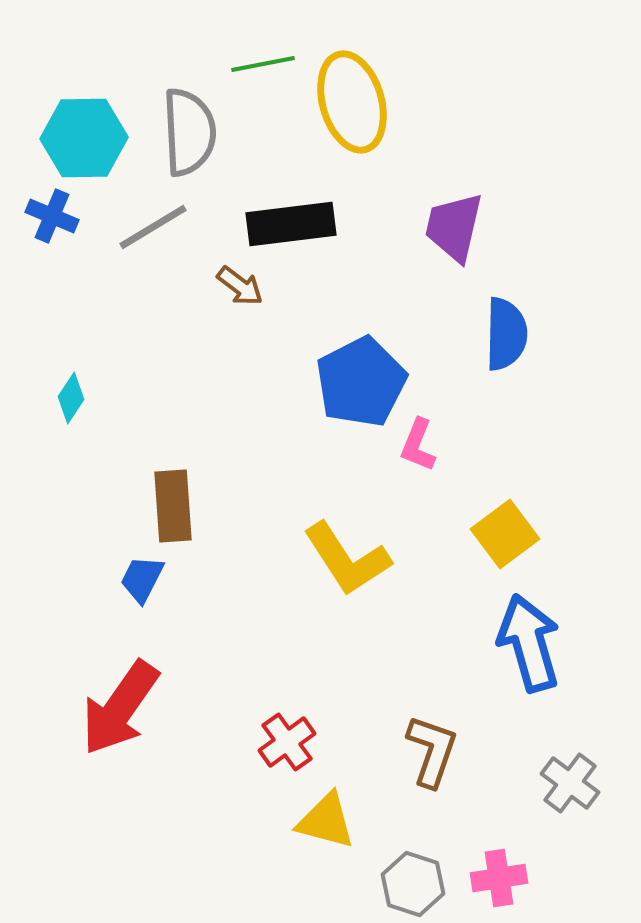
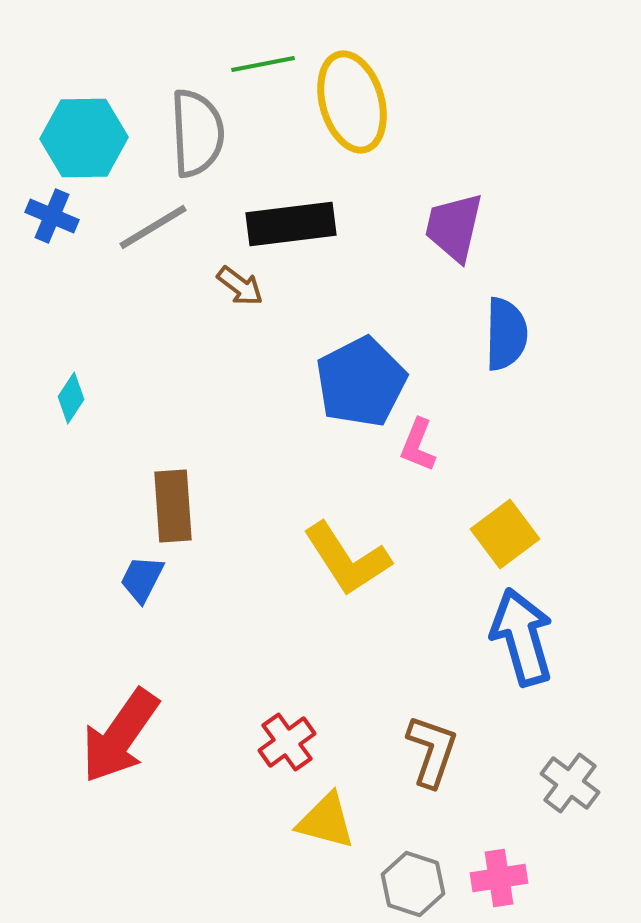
gray semicircle: moved 8 px right, 1 px down
blue arrow: moved 7 px left, 6 px up
red arrow: moved 28 px down
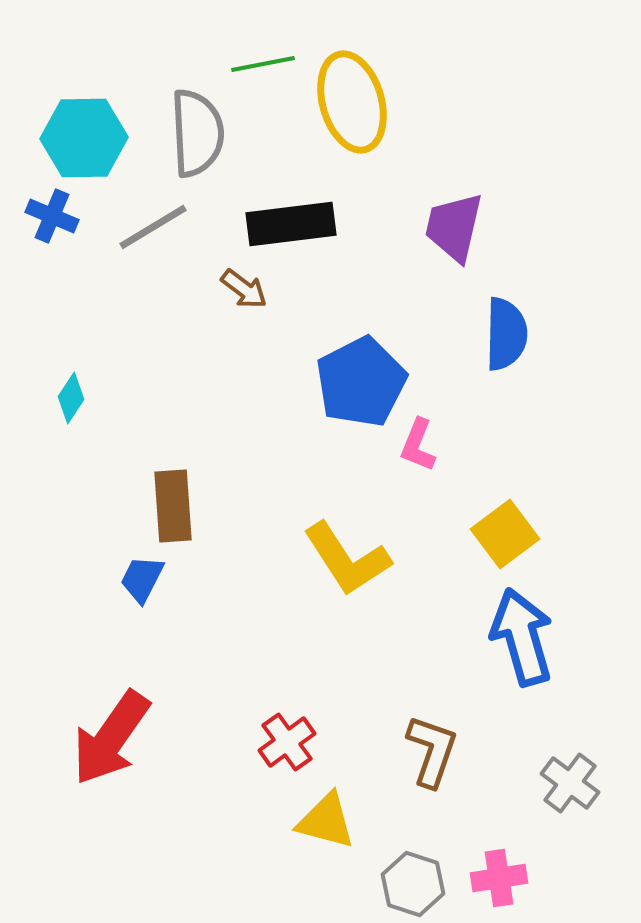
brown arrow: moved 4 px right, 3 px down
red arrow: moved 9 px left, 2 px down
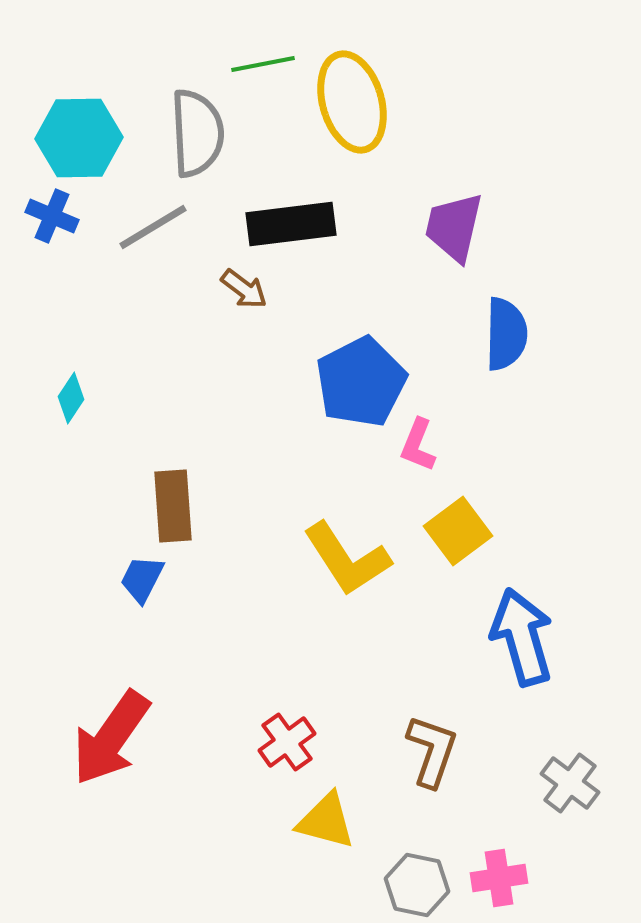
cyan hexagon: moved 5 px left
yellow square: moved 47 px left, 3 px up
gray hexagon: moved 4 px right, 1 px down; rotated 6 degrees counterclockwise
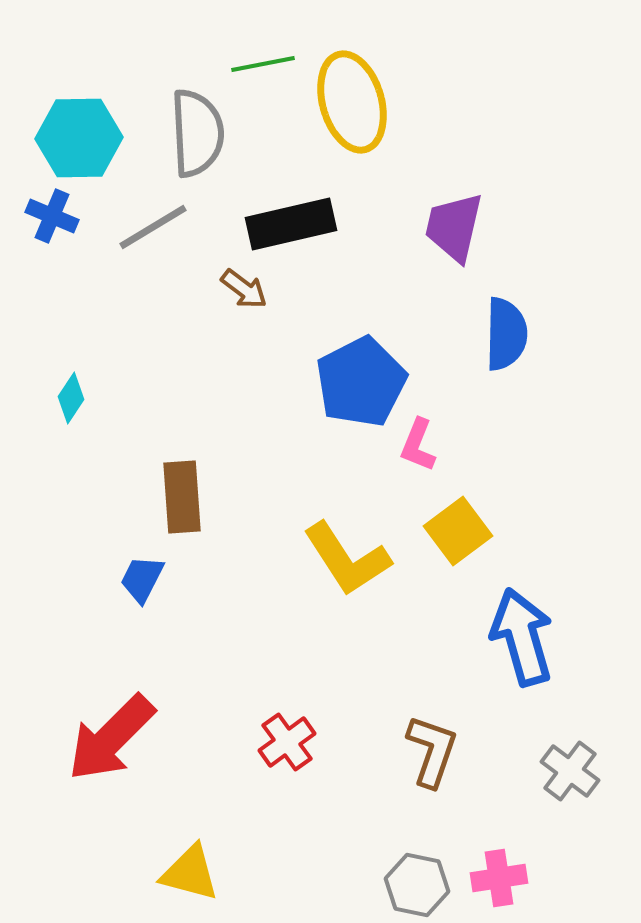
black rectangle: rotated 6 degrees counterclockwise
brown rectangle: moved 9 px right, 9 px up
red arrow: rotated 10 degrees clockwise
gray cross: moved 12 px up
yellow triangle: moved 136 px left, 52 px down
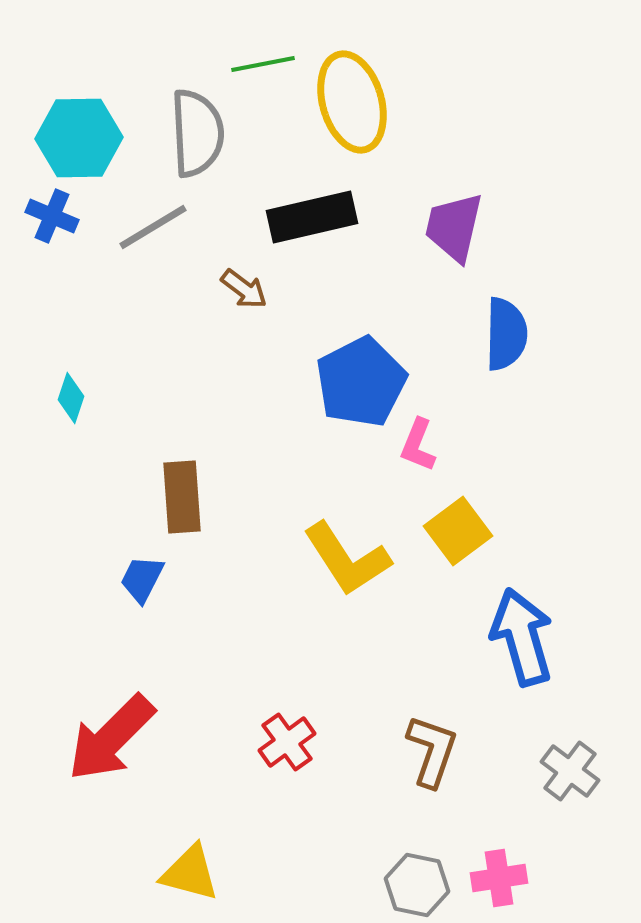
black rectangle: moved 21 px right, 7 px up
cyan diamond: rotated 15 degrees counterclockwise
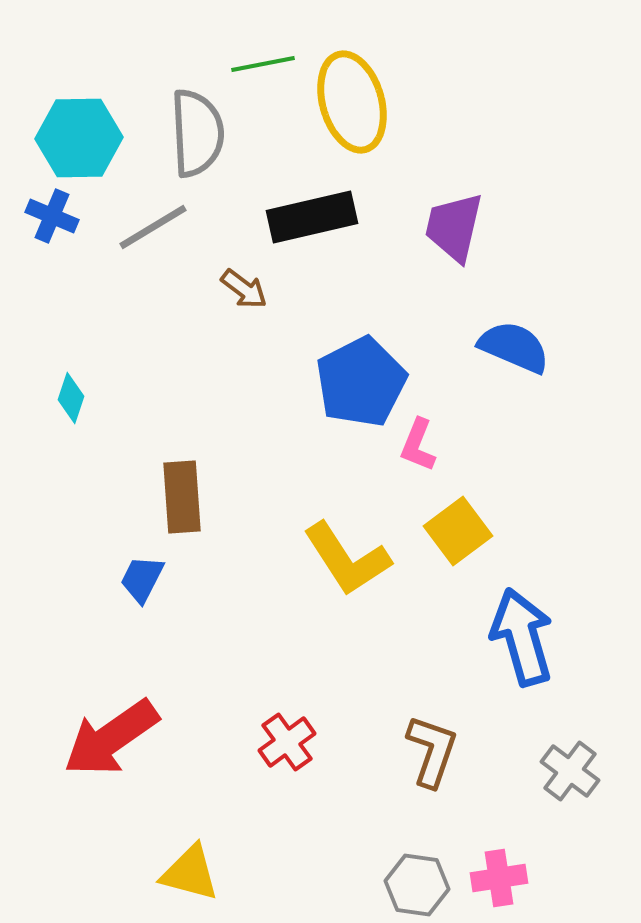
blue semicircle: moved 8 px right, 13 px down; rotated 68 degrees counterclockwise
red arrow: rotated 10 degrees clockwise
gray hexagon: rotated 4 degrees counterclockwise
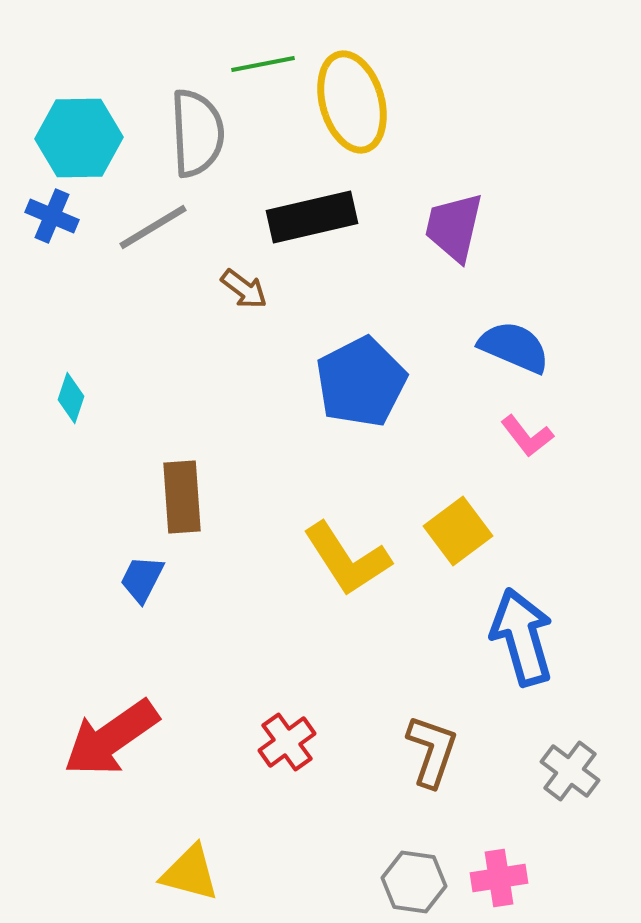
pink L-shape: moved 109 px right, 9 px up; rotated 60 degrees counterclockwise
gray hexagon: moved 3 px left, 3 px up
